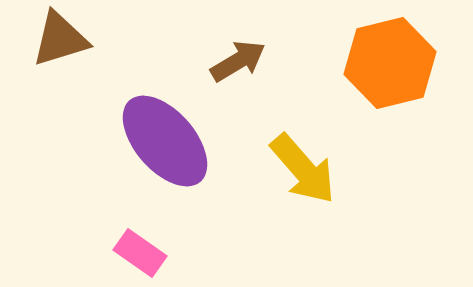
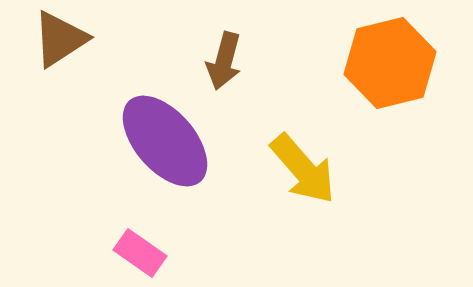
brown triangle: rotated 16 degrees counterclockwise
brown arrow: moved 14 px left; rotated 136 degrees clockwise
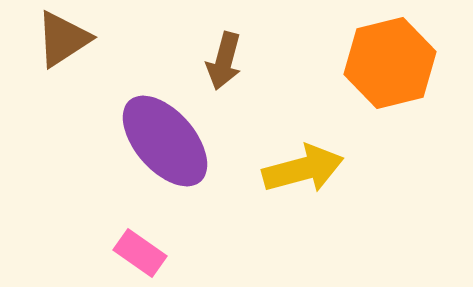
brown triangle: moved 3 px right
yellow arrow: rotated 64 degrees counterclockwise
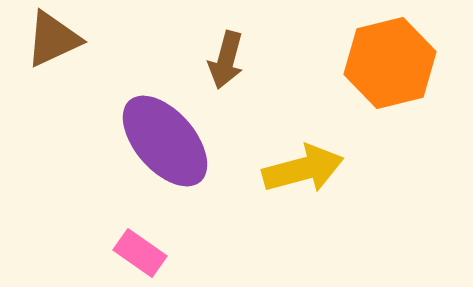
brown triangle: moved 10 px left; rotated 8 degrees clockwise
brown arrow: moved 2 px right, 1 px up
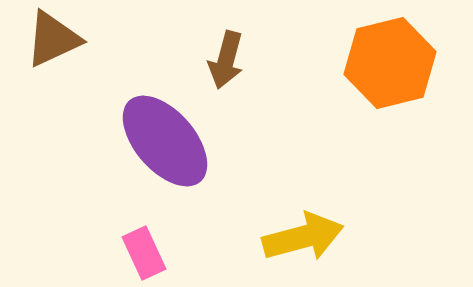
yellow arrow: moved 68 px down
pink rectangle: moved 4 px right; rotated 30 degrees clockwise
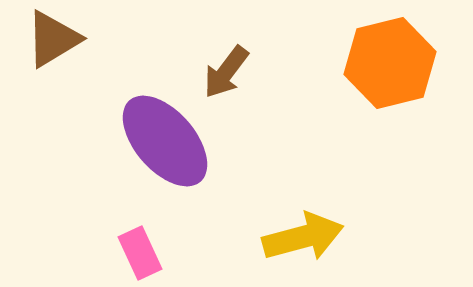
brown triangle: rotated 6 degrees counterclockwise
brown arrow: moved 12 px down; rotated 22 degrees clockwise
pink rectangle: moved 4 px left
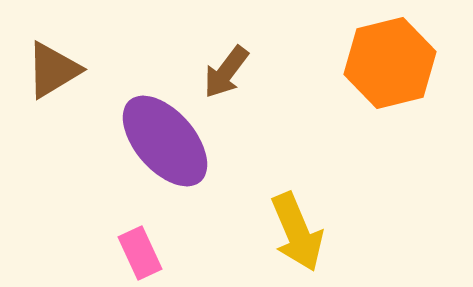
brown triangle: moved 31 px down
yellow arrow: moved 6 px left, 5 px up; rotated 82 degrees clockwise
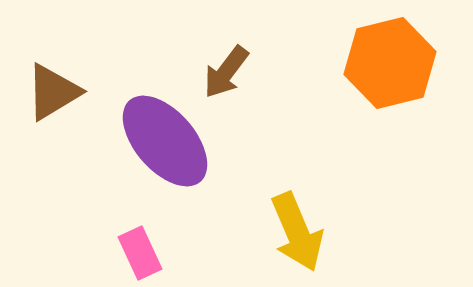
brown triangle: moved 22 px down
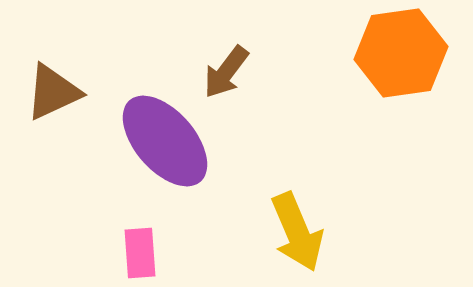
orange hexagon: moved 11 px right, 10 px up; rotated 6 degrees clockwise
brown triangle: rotated 6 degrees clockwise
pink rectangle: rotated 21 degrees clockwise
